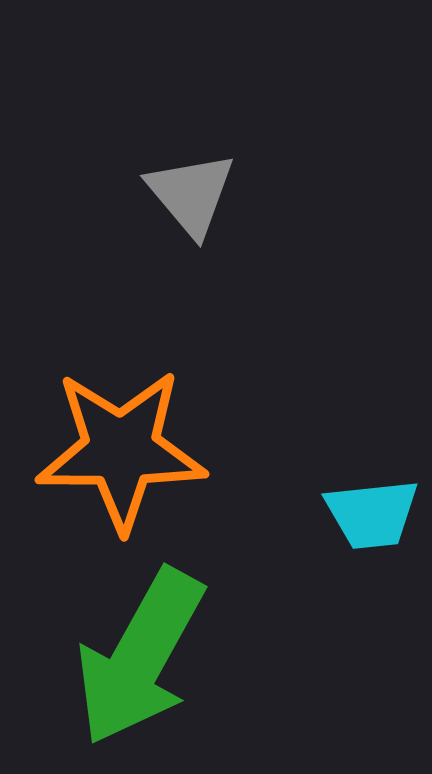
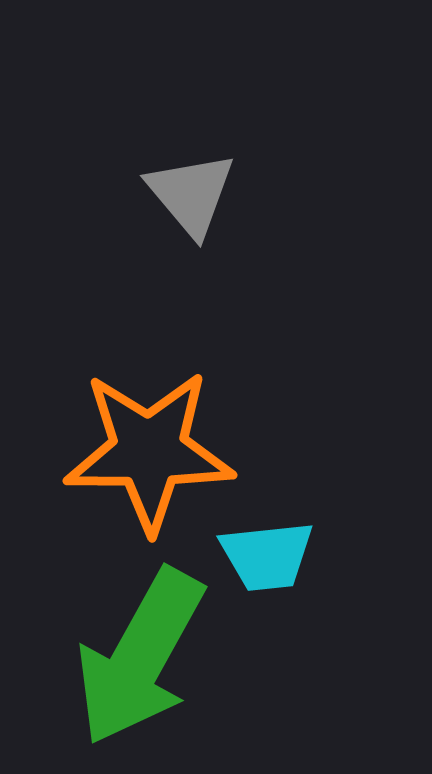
orange star: moved 28 px right, 1 px down
cyan trapezoid: moved 105 px left, 42 px down
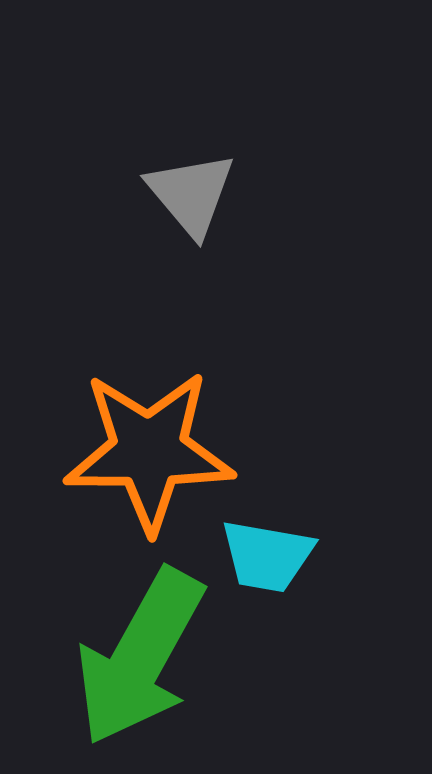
cyan trapezoid: rotated 16 degrees clockwise
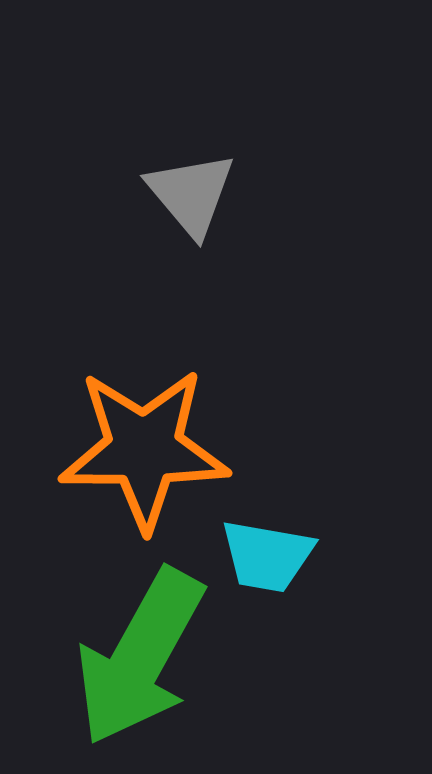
orange star: moved 5 px left, 2 px up
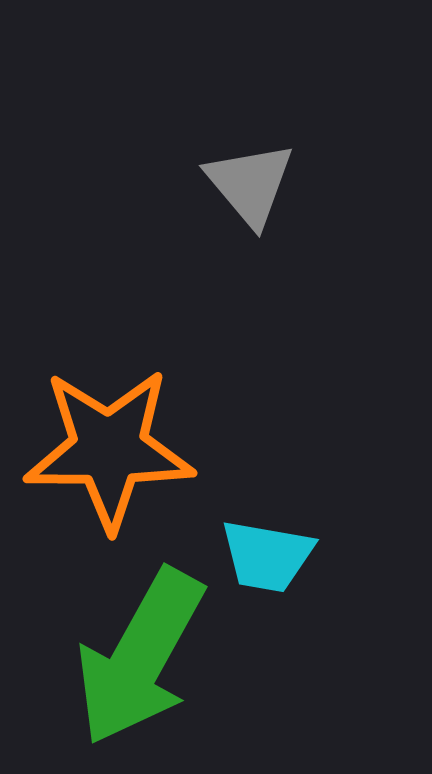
gray triangle: moved 59 px right, 10 px up
orange star: moved 35 px left
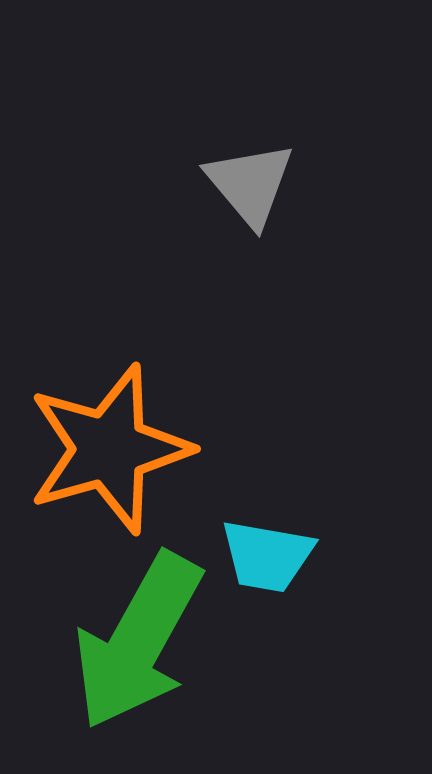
orange star: rotated 16 degrees counterclockwise
green arrow: moved 2 px left, 16 px up
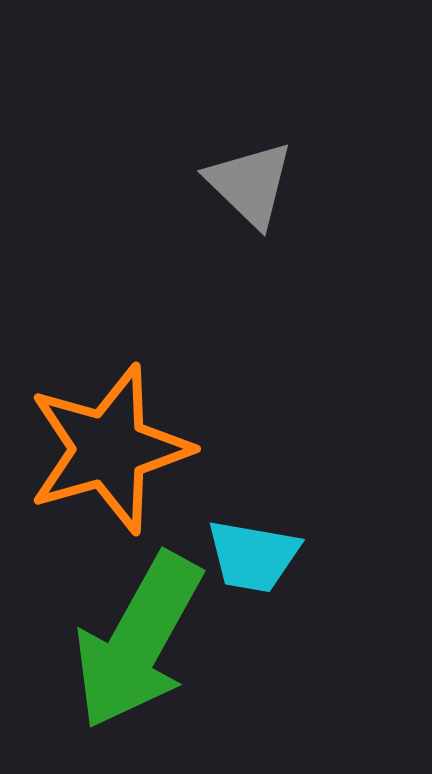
gray triangle: rotated 6 degrees counterclockwise
cyan trapezoid: moved 14 px left
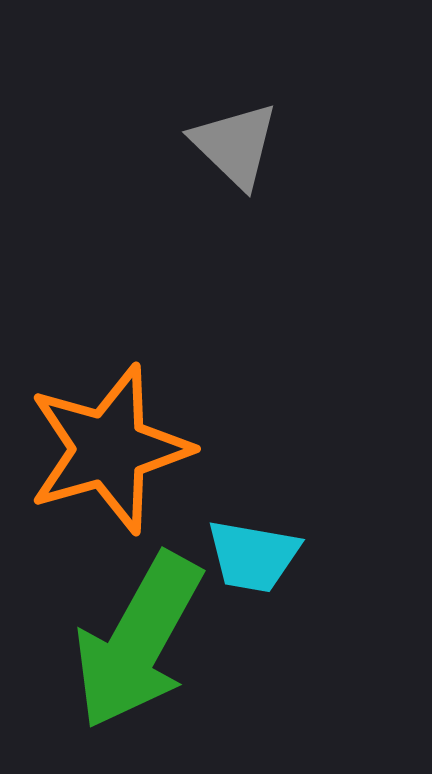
gray triangle: moved 15 px left, 39 px up
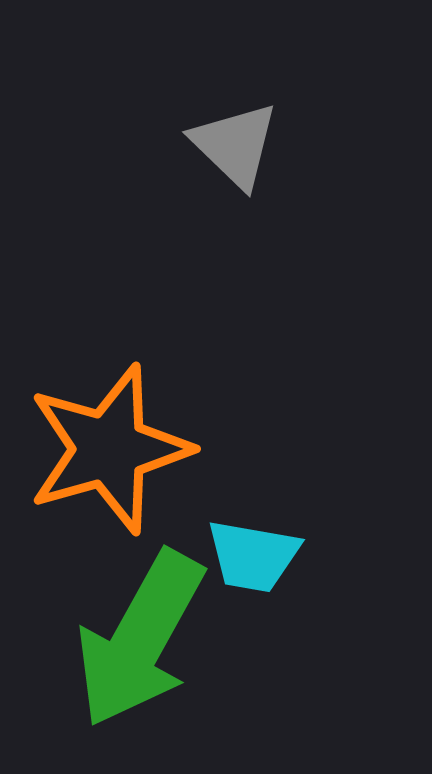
green arrow: moved 2 px right, 2 px up
